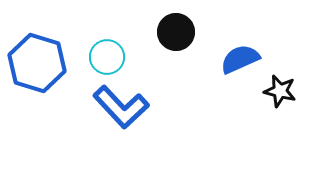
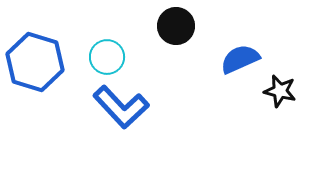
black circle: moved 6 px up
blue hexagon: moved 2 px left, 1 px up
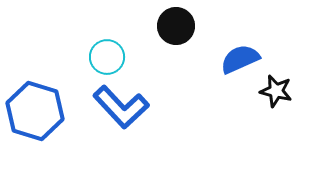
blue hexagon: moved 49 px down
black star: moved 4 px left
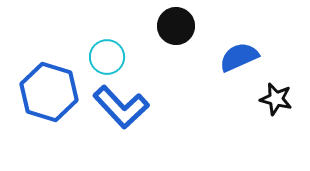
blue semicircle: moved 1 px left, 2 px up
black star: moved 8 px down
blue hexagon: moved 14 px right, 19 px up
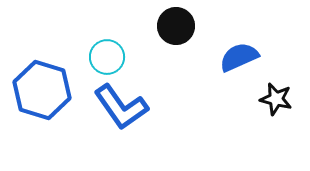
blue hexagon: moved 7 px left, 2 px up
blue L-shape: rotated 8 degrees clockwise
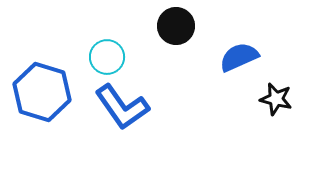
blue hexagon: moved 2 px down
blue L-shape: moved 1 px right
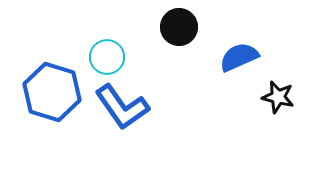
black circle: moved 3 px right, 1 px down
blue hexagon: moved 10 px right
black star: moved 2 px right, 2 px up
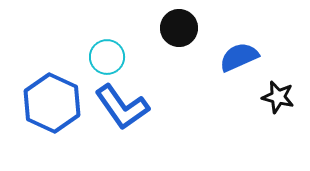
black circle: moved 1 px down
blue hexagon: moved 11 px down; rotated 8 degrees clockwise
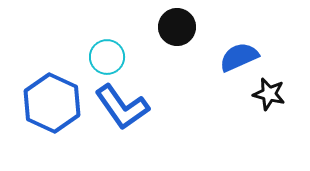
black circle: moved 2 px left, 1 px up
black star: moved 9 px left, 3 px up
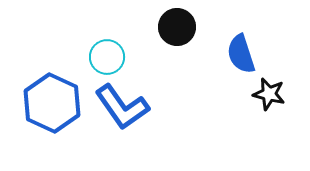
blue semicircle: moved 2 px right, 3 px up; rotated 84 degrees counterclockwise
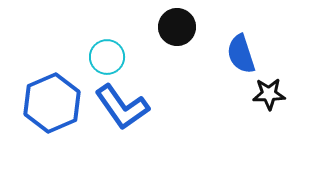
black star: rotated 16 degrees counterclockwise
blue hexagon: rotated 12 degrees clockwise
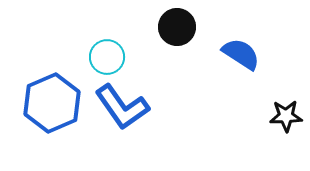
blue semicircle: rotated 141 degrees clockwise
black star: moved 17 px right, 22 px down
